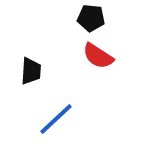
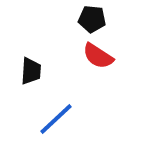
black pentagon: moved 1 px right, 1 px down
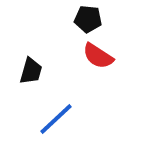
black pentagon: moved 4 px left
black trapezoid: rotated 12 degrees clockwise
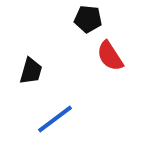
red semicircle: moved 12 px right; rotated 24 degrees clockwise
blue line: moved 1 px left; rotated 6 degrees clockwise
